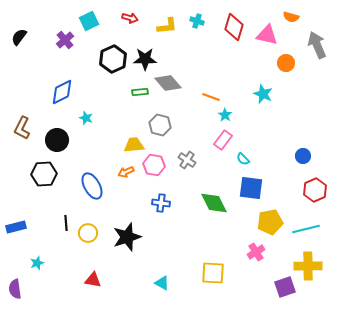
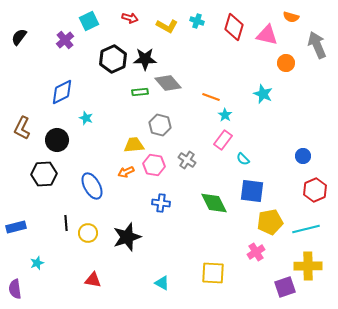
yellow L-shape at (167, 26): rotated 35 degrees clockwise
blue square at (251, 188): moved 1 px right, 3 px down
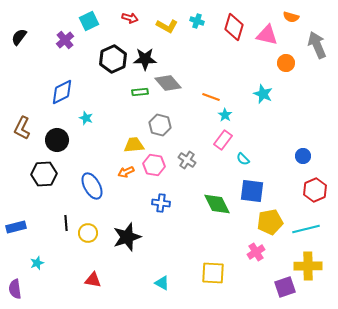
green diamond at (214, 203): moved 3 px right, 1 px down
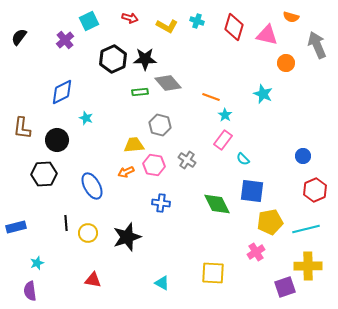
brown L-shape at (22, 128): rotated 20 degrees counterclockwise
purple semicircle at (15, 289): moved 15 px right, 2 px down
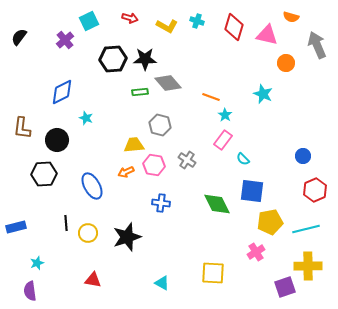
black hexagon at (113, 59): rotated 20 degrees clockwise
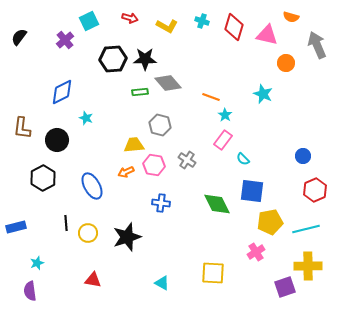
cyan cross at (197, 21): moved 5 px right
black hexagon at (44, 174): moved 1 px left, 4 px down; rotated 25 degrees counterclockwise
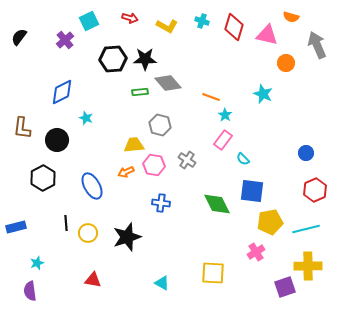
blue circle at (303, 156): moved 3 px right, 3 px up
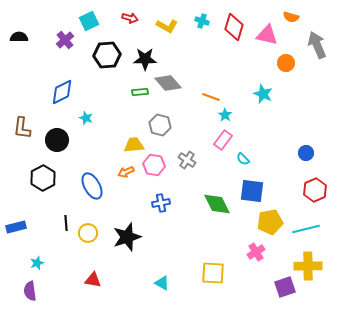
black semicircle at (19, 37): rotated 54 degrees clockwise
black hexagon at (113, 59): moved 6 px left, 4 px up
blue cross at (161, 203): rotated 18 degrees counterclockwise
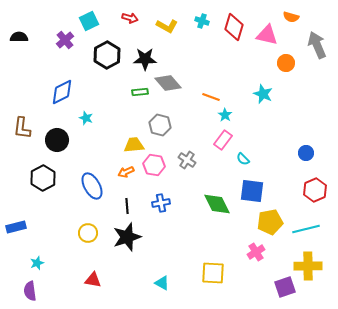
black hexagon at (107, 55): rotated 24 degrees counterclockwise
black line at (66, 223): moved 61 px right, 17 px up
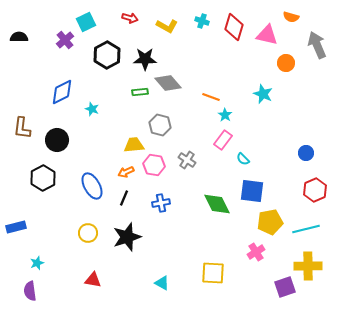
cyan square at (89, 21): moved 3 px left, 1 px down
cyan star at (86, 118): moved 6 px right, 9 px up
black line at (127, 206): moved 3 px left, 8 px up; rotated 28 degrees clockwise
